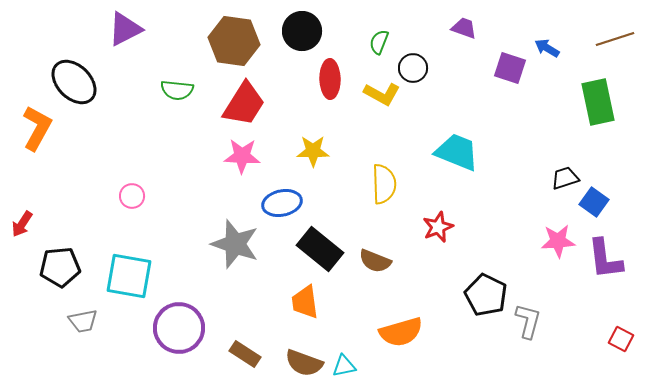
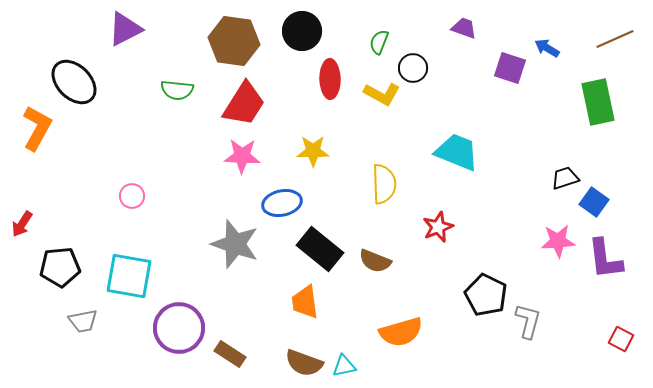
brown line at (615, 39): rotated 6 degrees counterclockwise
brown rectangle at (245, 354): moved 15 px left
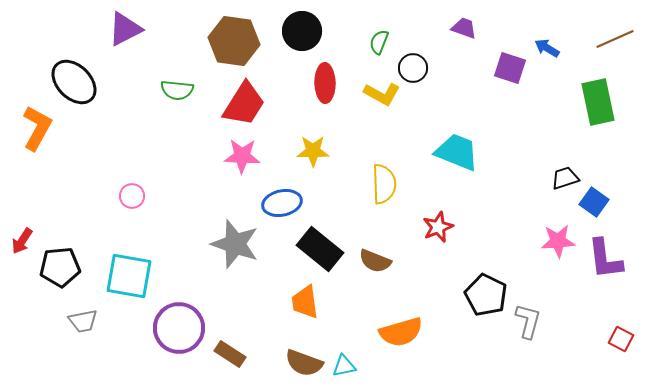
red ellipse at (330, 79): moved 5 px left, 4 px down
red arrow at (22, 224): moved 17 px down
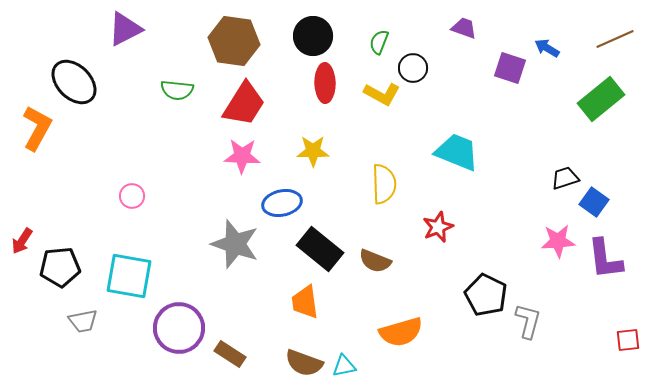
black circle at (302, 31): moved 11 px right, 5 px down
green rectangle at (598, 102): moved 3 px right, 3 px up; rotated 63 degrees clockwise
red square at (621, 339): moved 7 px right, 1 px down; rotated 35 degrees counterclockwise
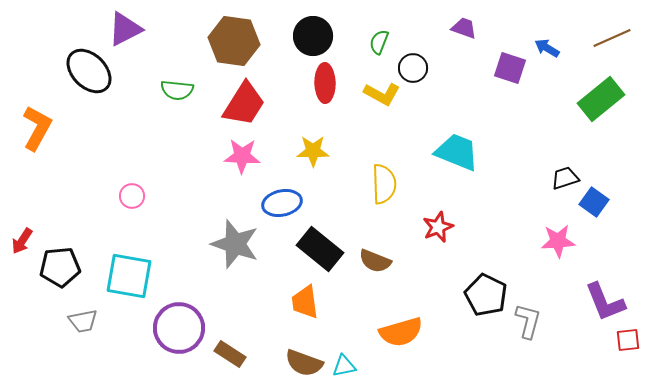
brown line at (615, 39): moved 3 px left, 1 px up
black ellipse at (74, 82): moved 15 px right, 11 px up
purple L-shape at (605, 259): moved 43 px down; rotated 15 degrees counterclockwise
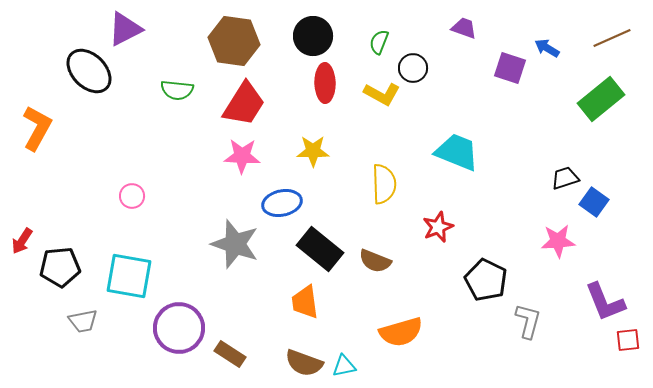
black pentagon at (486, 295): moved 15 px up
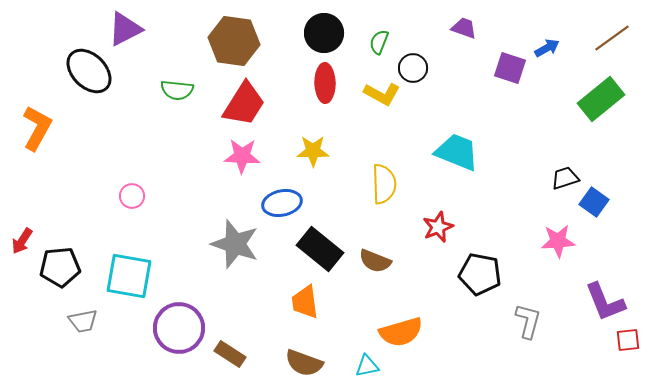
black circle at (313, 36): moved 11 px right, 3 px up
brown line at (612, 38): rotated 12 degrees counterclockwise
blue arrow at (547, 48): rotated 120 degrees clockwise
black pentagon at (486, 280): moved 6 px left, 6 px up; rotated 15 degrees counterclockwise
cyan triangle at (344, 366): moved 23 px right
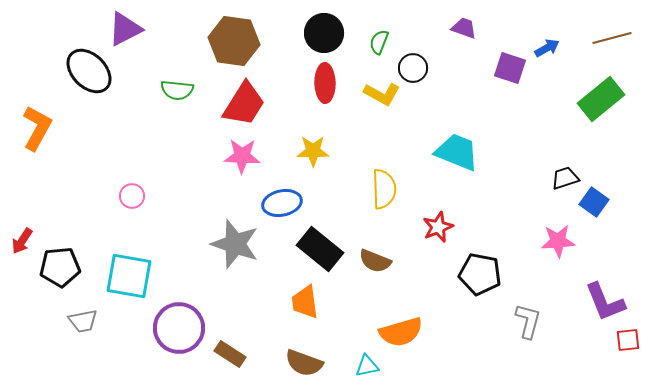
brown line at (612, 38): rotated 21 degrees clockwise
yellow semicircle at (384, 184): moved 5 px down
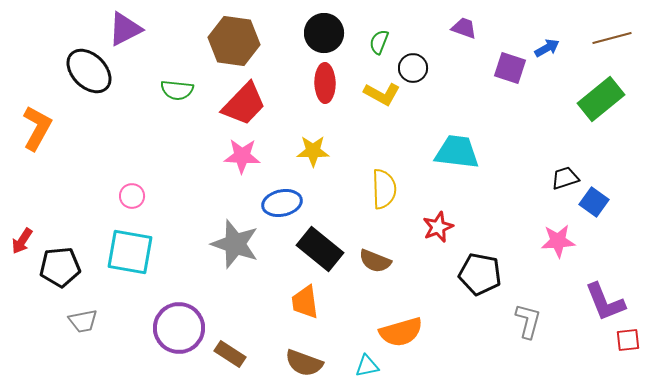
red trapezoid at (244, 104): rotated 12 degrees clockwise
cyan trapezoid at (457, 152): rotated 15 degrees counterclockwise
cyan square at (129, 276): moved 1 px right, 24 px up
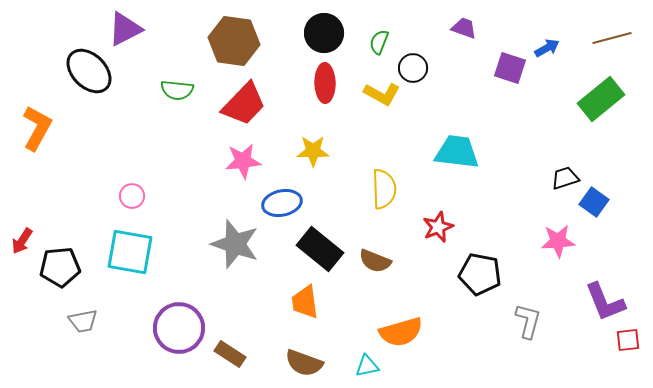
pink star at (242, 156): moved 1 px right, 5 px down; rotated 9 degrees counterclockwise
